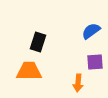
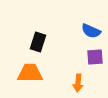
blue semicircle: rotated 120 degrees counterclockwise
purple square: moved 5 px up
orange trapezoid: moved 1 px right, 2 px down
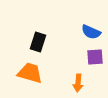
blue semicircle: moved 1 px down
orange trapezoid: rotated 16 degrees clockwise
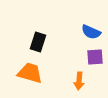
orange arrow: moved 1 px right, 2 px up
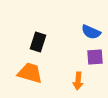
orange arrow: moved 1 px left
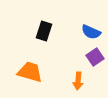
black rectangle: moved 6 px right, 11 px up
purple square: rotated 30 degrees counterclockwise
orange trapezoid: moved 1 px up
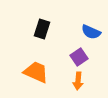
black rectangle: moved 2 px left, 2 px up
purple square: moved 16 px left
orange trapezoid: moved 6 px right; rotated 8 degrees clockwise
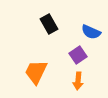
black rectangle: moved 7 px right, 5 px up; rotated 48 degrees counterclockwise
purple square: moved 1 px left, 2 px up
orange trapezoid: rotated 88 degrees counterclockwise
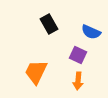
purple square: rotated 30 degrees counterclockwise
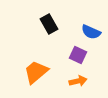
orange trapezoid: rotated 24 degrees clockwise
orange arrow: rotated 108 degrees counterclockwise
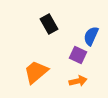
blue semicircle: moved 4 px down; rotated 90 degrees clockwise
